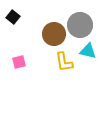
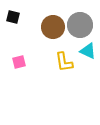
black square: rotated 24 degrees counterclockwise
brown circle: moved 1 px left, 7 px up
cyan triangle: rotated 12 degrees clockwise
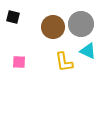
gray circle: moved 1 px right, 1 px up
pink square: rotated 16 degrees clockwise
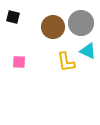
gray circle: moved 1 px up
yellow L-shape: moved 2 px right
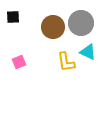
black square: rotated 16 degrees counterclockwise
cyan triangle: moved 1 px down
pink square: rotated 24 degrees counterclockwise
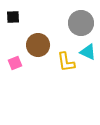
brown circle: moved 15 px left, 18 px down
pink square: moved 4 px left, 1 px down
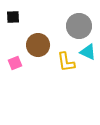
gray circle: moved 2 px left, 3 px down
